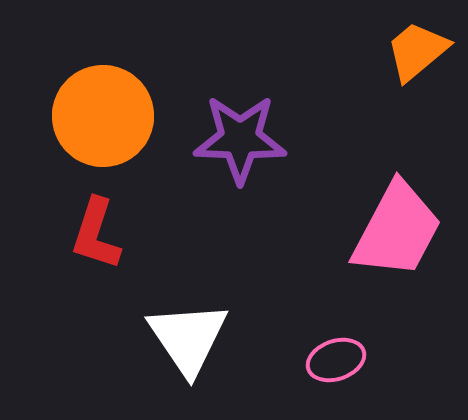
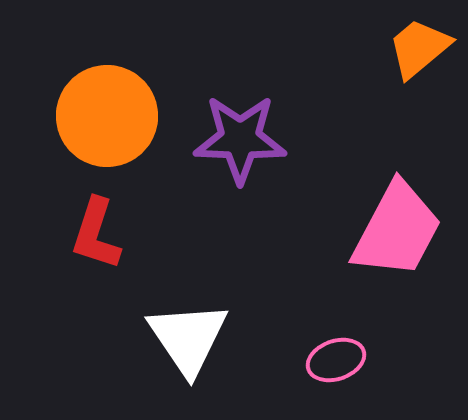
orange trapezoid: moved 2 px right, 3 px up
orange circle: moved 4 px right
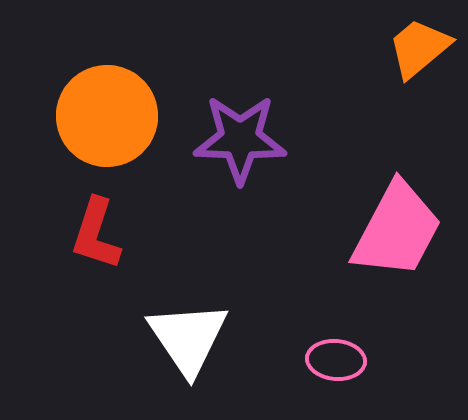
pink ellipse: rotated 24 degrees clockwise
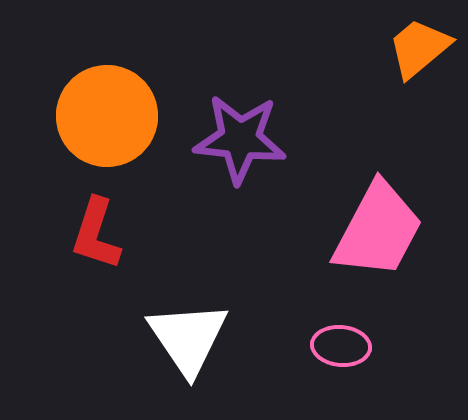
purple star: rotated 4 degrees clockwise
pink trapezoid: moved 19 px left
pink ellipse: moved 5 px right, 14 px up
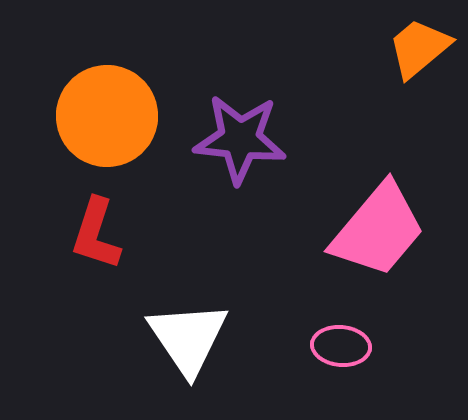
pink trapezoid: rotated 12 degrees clockwise
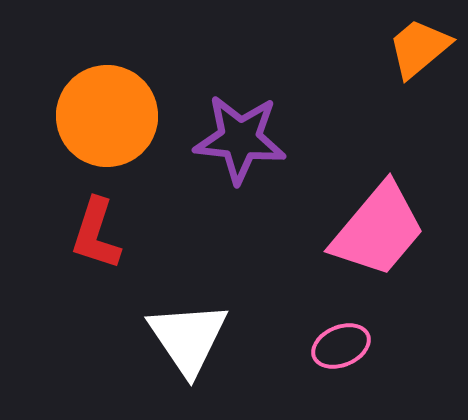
pink ellipse: rotated 28 degrees counterclockwise
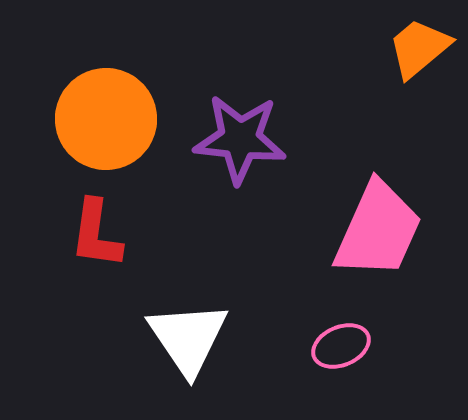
orange circle: moved 1 px left, 3 px down
pink trapezoid: rotated 16 degrees counterclockwise
red L-shape: rotated 10 degrees counterclockwise
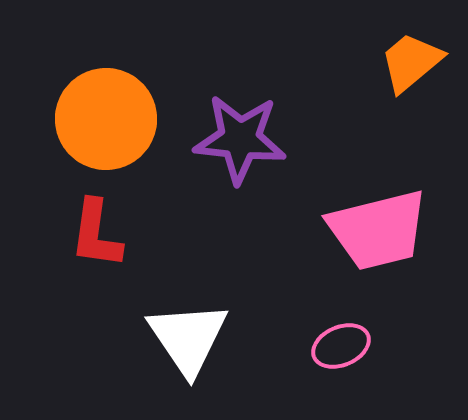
orange trapezoid: moved 8 px left, 14 px down
pink trapezoid: rotated 52 degrees clockwise
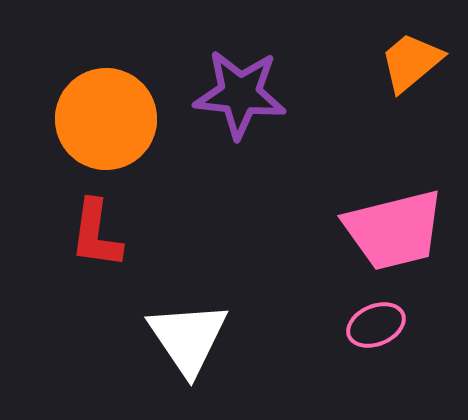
purple star: moved 45 px up
pink trapezoid: moved 16 px right
pink ellipse: moved 35 px right, 21 px up
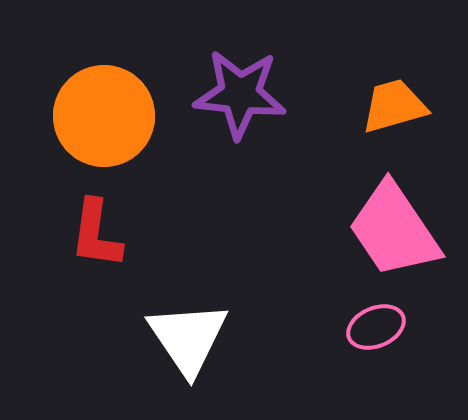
orange trapezoid: moved 17 px left, 44 px down; rotated 24 degrees clockwise
orange circle: moved 2 px left, 3 px up
pink trapezoid: rotated 70 degrees clockwise
pink ellipse: moved 2 px down
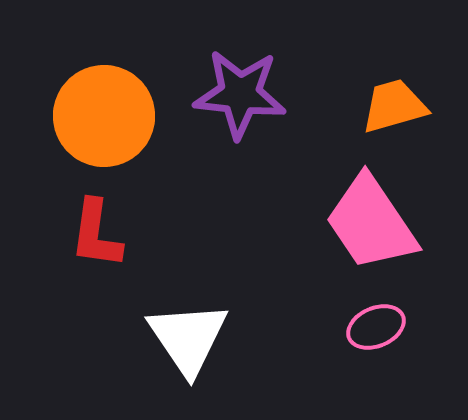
pink trapezoid: moved 23 px left, 7 px up
